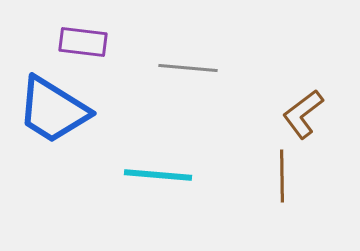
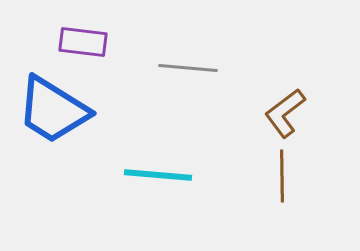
brown L-shape: moved 18 px left, 1 px up
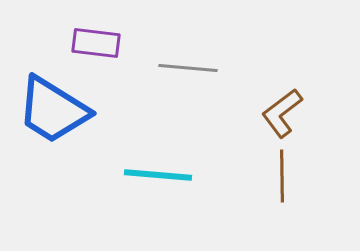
purple rectangle: moved 13 px right, 1 px down
brown L-shape: moved 3 px left
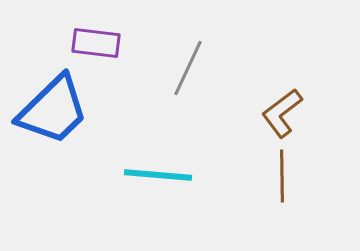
gray line: rotated 70 degrees counterclockwise
blue trapezoid: rotated 76 degrees counterclockwise
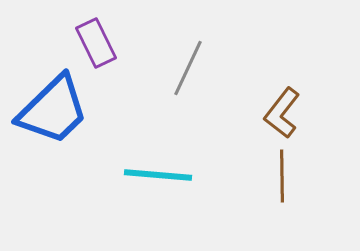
purple rectangle: rotated 57 degrees clockwise
brown L-shape: rotated 15 degrees counterclockwise
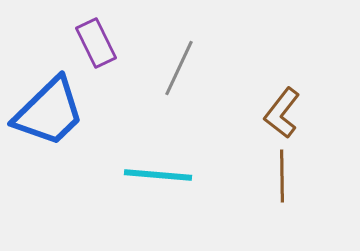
gray line: moved 9 px left
blue trapezoid: moved 4 px left, 2 px down
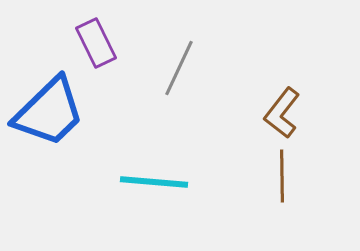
cyan line: moved 4 px left, 7 px down
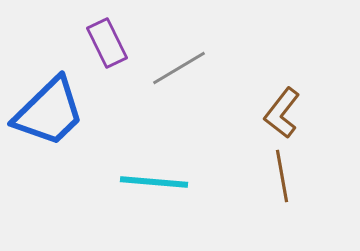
purple rectangle: moved 11 px right
gray line: rotated 34 degrees clockwise
brown line: rotated 9 degrees counterclockwise
